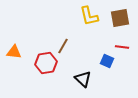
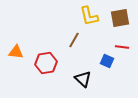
brown line: moved 11 px right, 6 px up
orange triangle: moved 2 px right
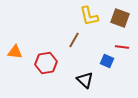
brown square: rotated 30 degrees clockwise
orange triangle: moved 1 px left
black triangle: moved 2 px right, 1 px down
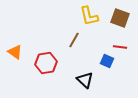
red line: moved 2 px left
orange triangle: rotated 28 degrees clockwise
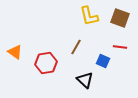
brown line: moved 2 px right, 7 px down
blue square: moved 4 px left
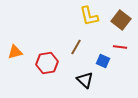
brown square: moved 1 px right, 2 px down; rotated 18 degrees clockwise
orange triangle: rotated 49 degrees counterclockwise
red hexagon: moved 1 px right
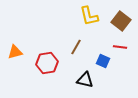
brown square: moved 1 px down
black triangle: rotated 30 degrees counterclockwise
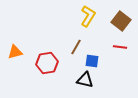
yellow L-shape: moved 1 px left; rotated 135 degrees counterclockwise
blue square: moved 11 px left; rotated 16 degrees counterclockwise
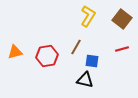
brown square: moved 1 px right, 2 px up
red line: moved 2 px right, 2 px down; rotated 24 degrees counterclockwise
red hexagon: moved 7 px up
